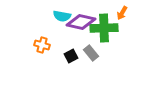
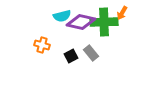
cyan semicircle: rotated 24 degrees counterclockwise
green cross: moved 6 px up
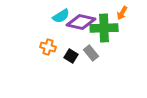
cyan semicircle: moved 1 px left; rotated 18 degrees counterclockwise
green cross: moved 6 px down
orange cross: moved 6 px right, 2 px down
black square: rotated 32 degrees counterclockwise
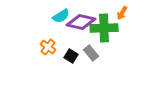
orange cross: rotated 21 degrees clockwise
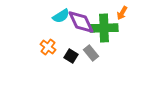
purple diamond: rotated 52 degrees clockwise
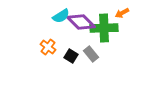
orange arrow: rotated 32 degrees clockwise
purple diamond: rotated 20 degrees counterclockwise
gray rectangle: moved 1 px down
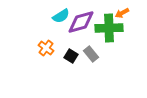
purple diamond: rotated 60 degrees counterclockwise
green cross: moved 5 px right
orange cross: moved 2 px left, 1 px down
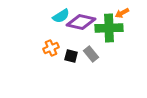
purple diamond: rotated 28 degrees clockwise
orange cross: moved 5 px right; rotated 28 degrees clockwise
black square: rotated 16 degrees counterclockwise
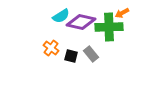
green cross: moved 1 px up
orange cross: rotated 28 degrees counterclockwise
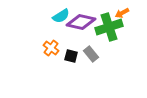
green cross: rotated 16 degrees counterclockwise
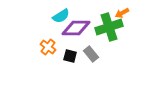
purple diamond: moved 5 px left, 6 px down; rotated 12 degrees counterclockwise
orange cross: moved 3 px left, 1 px up
black square: moved 1 px left
